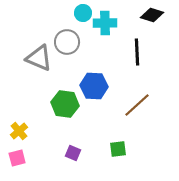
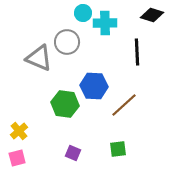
brown line: moved 13 px left
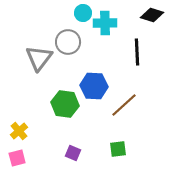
gray circle: moved 1 px right
gray triangle: rotated 44 degrees clockwise
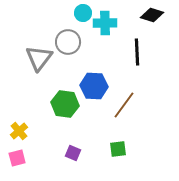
brown line: rotated 12 degrees counterclockwise
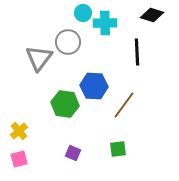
pink square: moved 2 px right, 1 px down
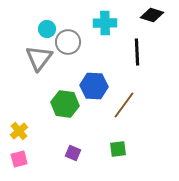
cyan circle: moved 36 px left, 16 px down
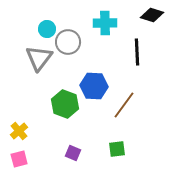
green hexagon: rotated 12 degrees clockwise
green square: moved 1 px left
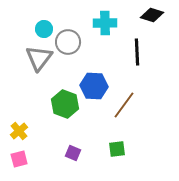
cyan circle: moved 3 px left
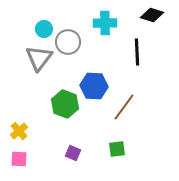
brown line: moved 2 px down
pink square: rotated 18 degrees clockwise
